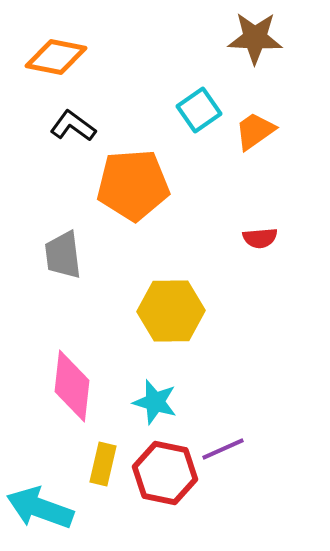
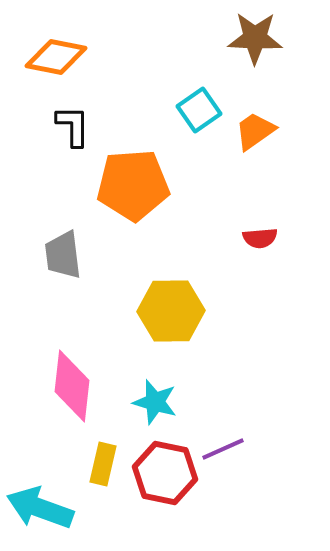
black L-shape: rotated 54 degrees clockwise
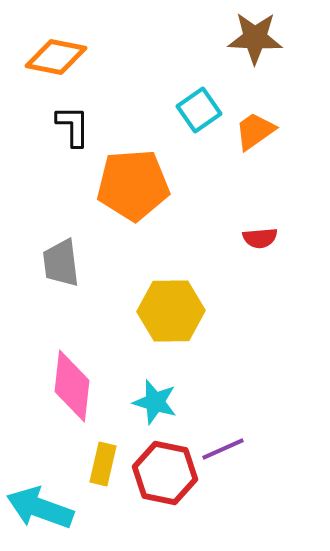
gray trapezoid: moved 2 px left, 8 px down
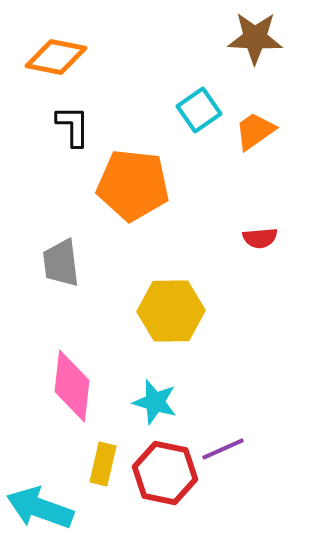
orange pentagon: rotated 10 degrees clockwise
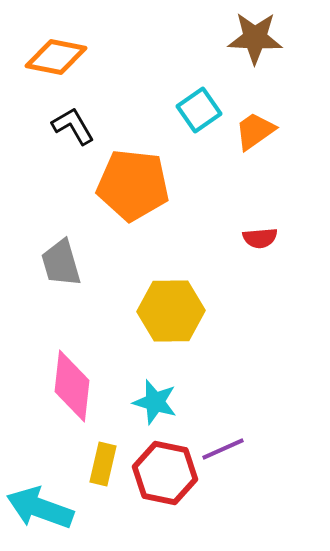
black L-shape: rotated 30 degrees counterclockwise
gray trapezoid: rotated 9 degrees counterclockwise
